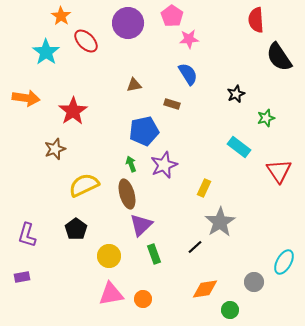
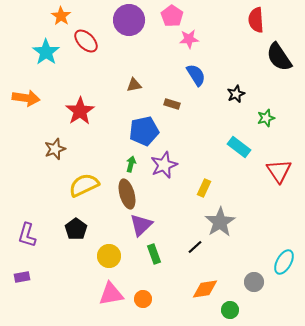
purple circle: moved 1 px right, 3 px up
blue semicircle: moved 8 px right, 1 px down
red star: moved 7 px right
green arrow: rotated 35 degrees clockwise
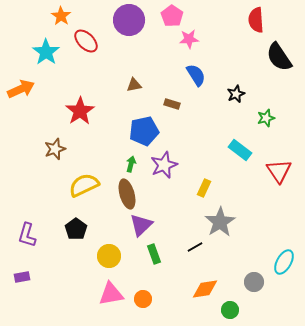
orange arrow: moved 5 px left, 9 px up; rotated 32 degrees counterclockwise
cyan rectangle: moved 1 px right, 3 px down
black line: rotated 14 degrees clockwise
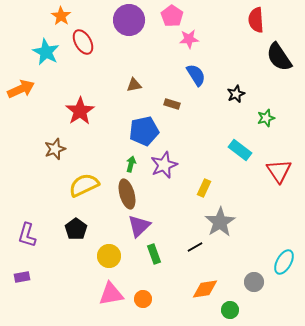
red ellipse: moved 3 px left, 1 px down; rotated 15 degrees clockwise
cyan star: rotated 8 degrees counterclockwise
purple triangle: moved 2 px left, 1 px down
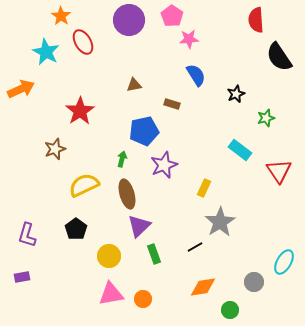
green arrow: moved 9 px left, 5 px up
orange diamond: moved 2 px left, 2 px up
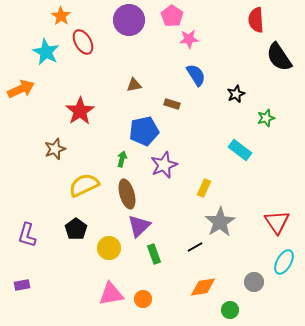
red triangle: moved 2 px left, 51 px down
yellow circle: moved 8 px up
purple rectangle: moved 8 px down
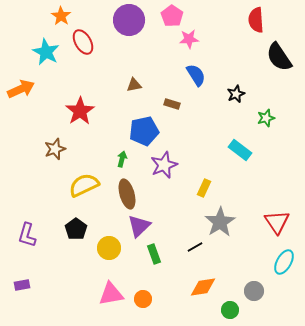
gray circle: moved 9 px down
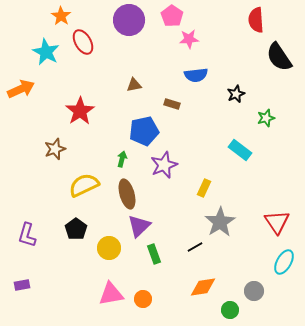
blue semicircle: rotated 115 degrees clockwise
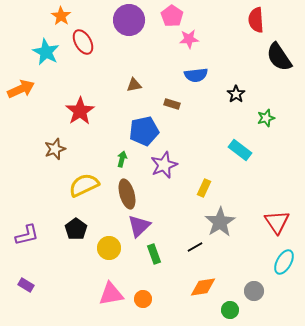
black star: rotated 12 degrees counterclockwise
purple L-shape: rotated 120 degrees counterclockwise
purple rectangle: moved 4 px right; rotated 42 degrees clockwise
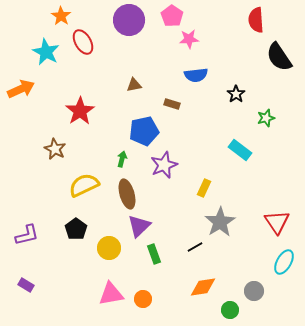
brown star: rotated 25 degrees counterclockwise
